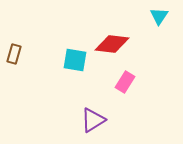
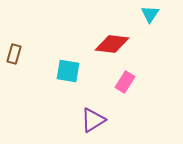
cyan triangle: moved 9 px left, 2 px up
cyan square: moved 7 px left, 11 px down
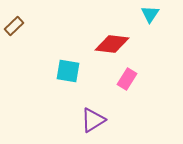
brown rectangle: moved 28 px up; rotated 30 degrees clockwise
pink rectangle: moved 2 px right, 3 px up
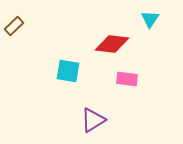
cyan triangle: moved 5 px down
pink rectangle: rotated 65 degrees clockwise
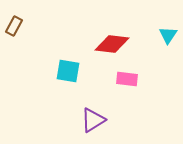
cyan triangle: moved 18 px right, 16 px down
brown rectangle: rotated 18 degrees counterclockwise
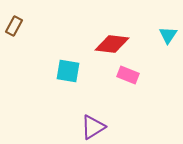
pink rectangle: moved 1 px right, 4 px up; rotated 15 degrees clockwise
purple triangle: moved 7 px down
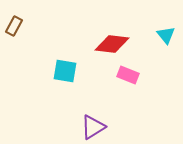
cyan triangle: moved 2 px left; rotated 12 degrees counterclockwise
cyan square: moved 3 px left
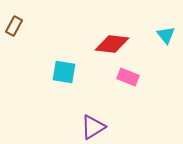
cyan square: moved 1 px left, 1 px down
pink rectangle: moved 2 px down
